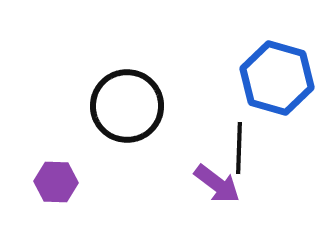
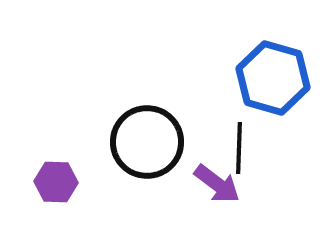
blue hexagon: moved 4 px left
black circle: moved 20 px right, 36 px down
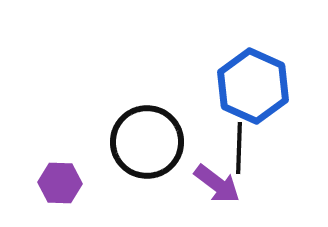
blue hexagon: moved 20 px left, 8 px down; rotated 8 degrees clockwise
purple hexagon: moved 4 px right, 1 px down
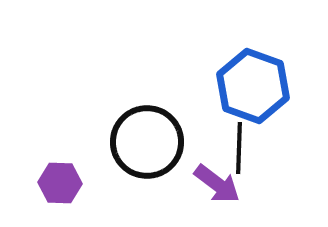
blue hexagon: rotated 4 degrees counterclockwise
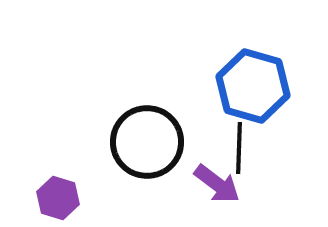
blue hexagon: rotated 4 degrees counterclockwise
purple hexagon: moved 2 px left, 15 px down; rotated 15 degrees clockwise
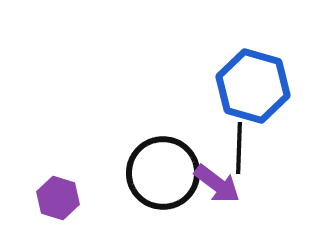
black circle: moved 16 px right, 31 px down
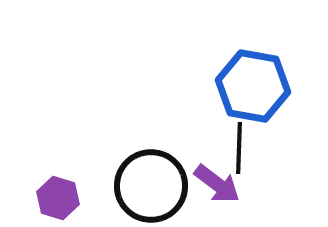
blue hexagon: rotated 6 degrees counterclockwise
black circle: moved 12 px left, 13 px down
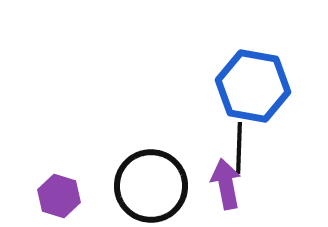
purple arrow: moved 9 px right; rotated 138 degrees counterclockwise
purple hexagon: moved 1 px right, 2 px up
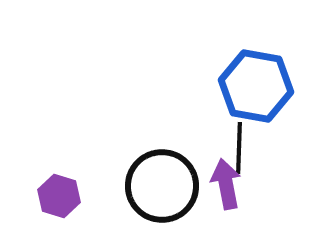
blue hexagon: moved 3 px right
black circle: moved 11 px right
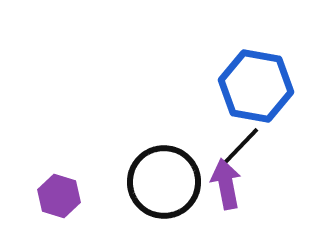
black line: rotated 42 degrees clockwise
black circle: moved 2 px right, 4 px up
